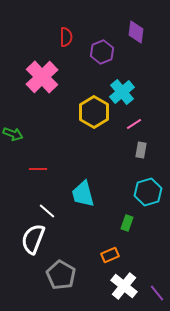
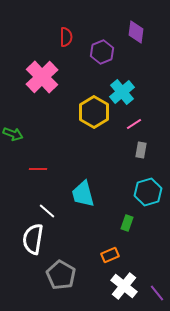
white semicircle: rotated 12 degrees counterclockwise
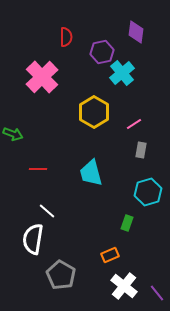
purple hexagon: rotated 10 degrees clockwise
cyan cross: moved 19 px up
cyan trapezoid: moved 8 px right, 21 px up
